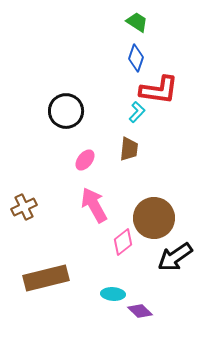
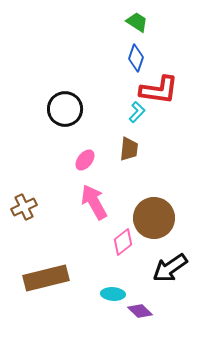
black circle: moved 1 px left, 2 px up
pink arrow: moved 3 px up
black arrow: moved 5 px left, 11 px down
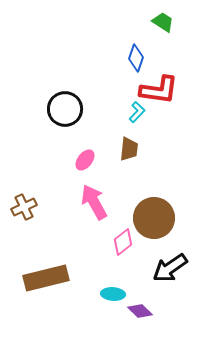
green trapezoid: moved 26 px right
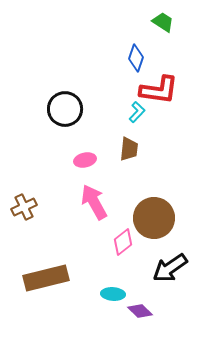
pink ellipse: rotated 40 degrees clockwise
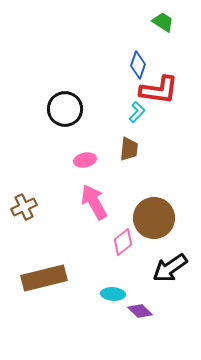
blue diamond: moved 2 px right, 7 px down
brown rectangle: moved 2 px left
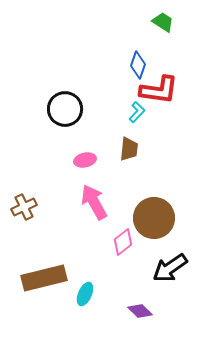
cyan ellipse: moved 28 px left; rotated 70 degrees counterclockwise
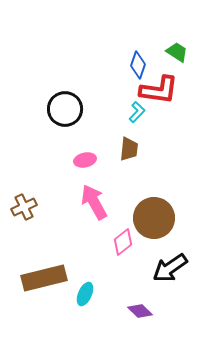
green trapezoid: moved 14 px right, 30 px down
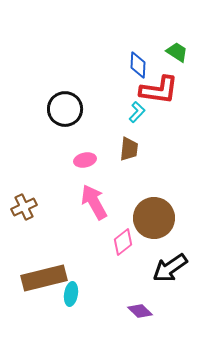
blue diamond: rotated 16 degrees counterclockwise
cyan ellipse: moved 14 px left; rotated 15 degrees counterclockwise
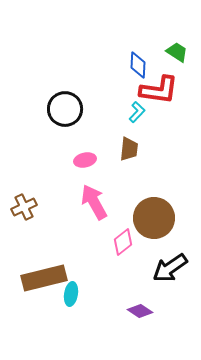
purple diamond: rotated 10 degrees counterclockwise
